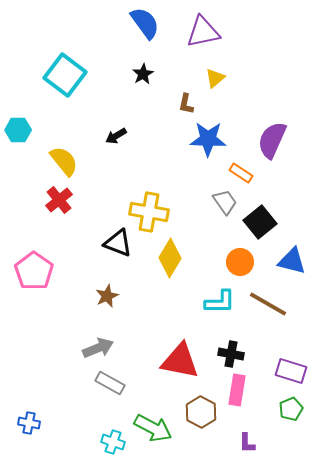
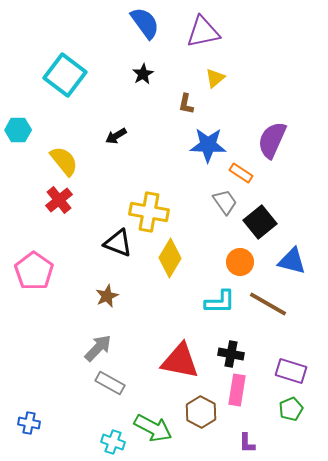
blue star: moved 6 px down
gray arrow: rotated 24 degrees counterclockwise
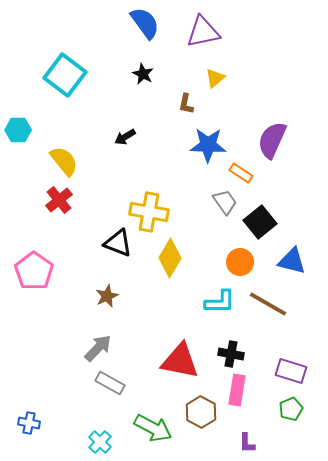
black star: rotated 15 degrees counterclockwise
black arrow: moved 9 px right, 1 px down
cyan cross: moved 13 px left; rotated 25 degrees clockwise
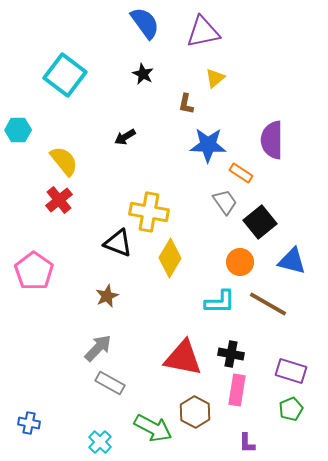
purple semicircle: rotated 24 degrees counterclockwise
red triangle: moved 3 px right, 3 px up
brown hexagon: moved 6 px left
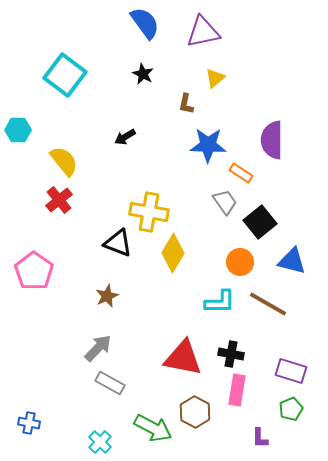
yellow diamond: moved 3 px right, 5 px up
purple L-shape: moved 13 px right, 5 px up
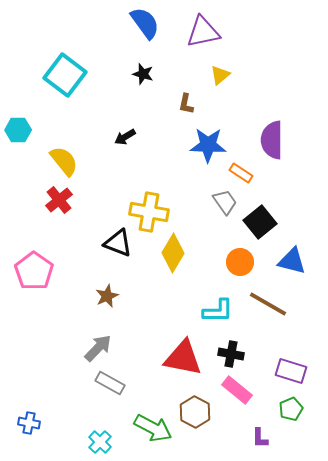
black star: rotated 10 degrees counterclockwise
yellow triangle: moved 5 px right, 3 px up
cyan L-shape: moved 2 px left, 9 px down
pink rectangle: rotated 60 degrees counterclockwise
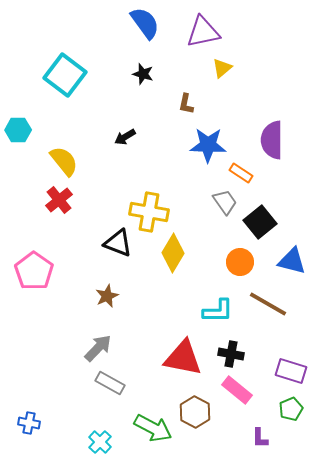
yellow triangle: moved 2 px right, 7 px up
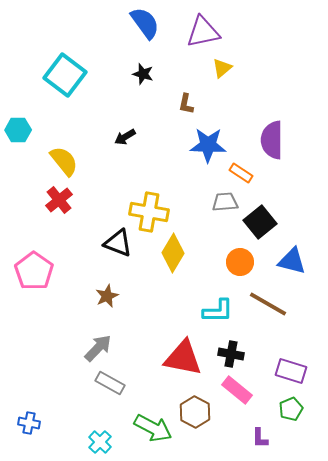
gray trapezoid: rotated 60 degrees counterclockwise
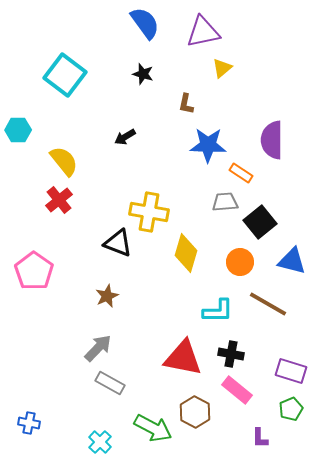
yellow diamond: moved 13 px right; rotated 15 degrees counterclockwise
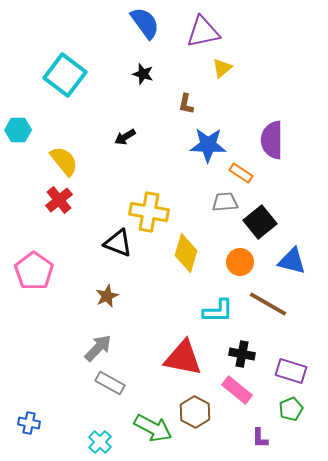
black cross: moved 11 px right
